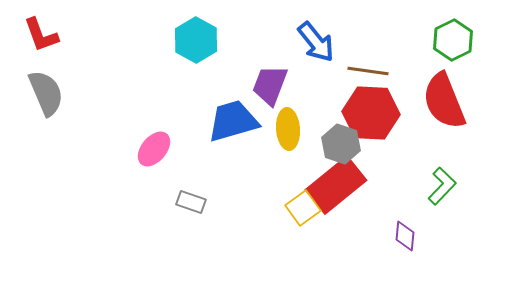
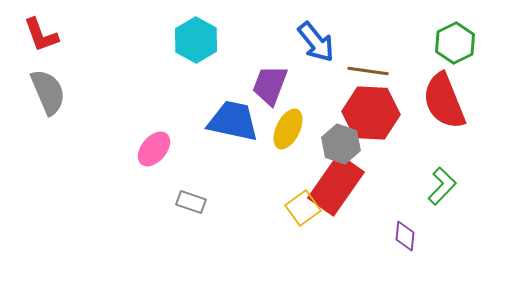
green hexagon: moved 2 px right, 3 px down
gray semicircle: moved 2 px right, 1 px up
blue trapezoid: rotated 28 degrees clockwise
yellow ellipse: rotated 30 degrees clockwise
red rectangle: rotated 16 degrees counterclockwise
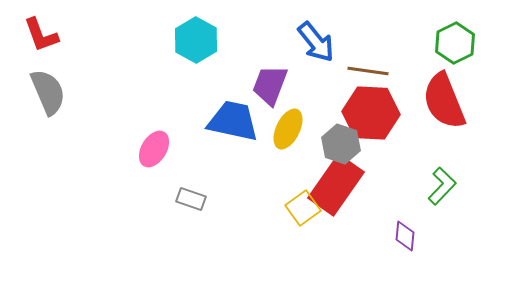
pink ellipse: rotated 9 degrees counterclockwise
gray rectangle: moved 3 px up
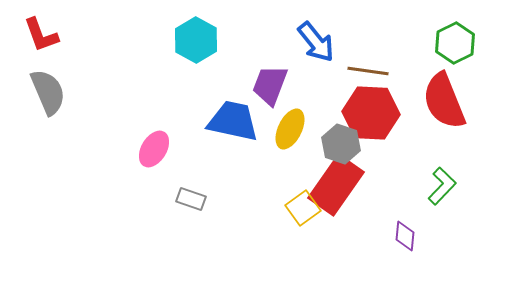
yellow ellipse: moved 2 px right
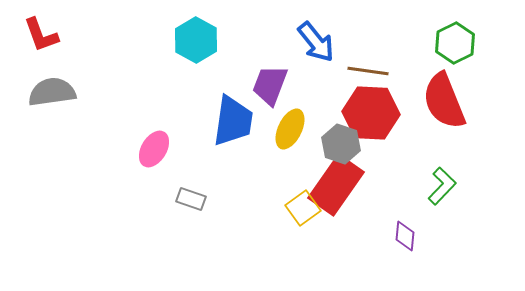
gray semicircle: moved 4 px right; rotated 75 degrees counterclockwise
blue trapezoid: rotated 86 degrees clockwise
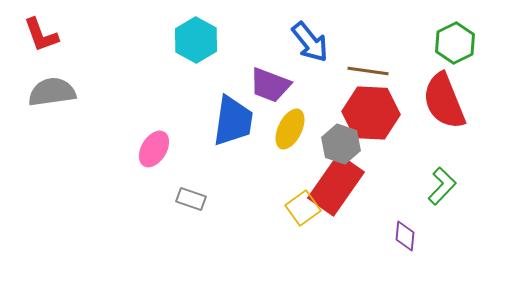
blue arrow: moved 6 px left
purple trapezoid: rotated 90 degrees counterclockwise
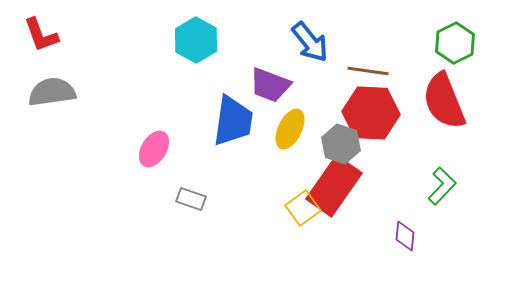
red rectangle: moved 2 px left, 1 px down
